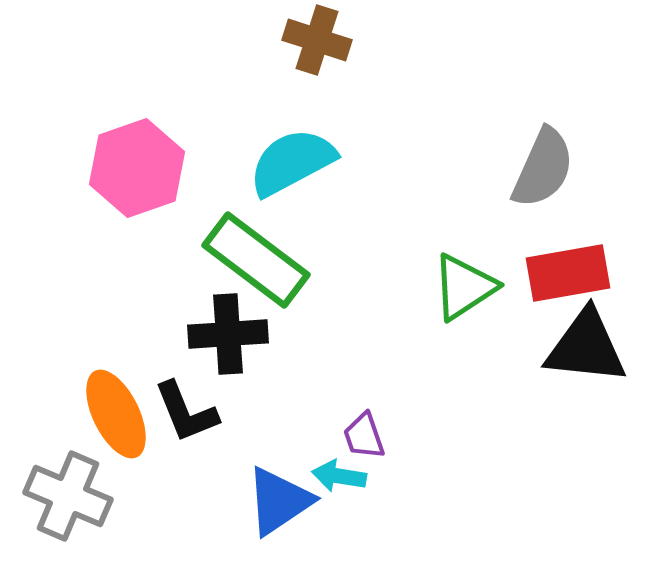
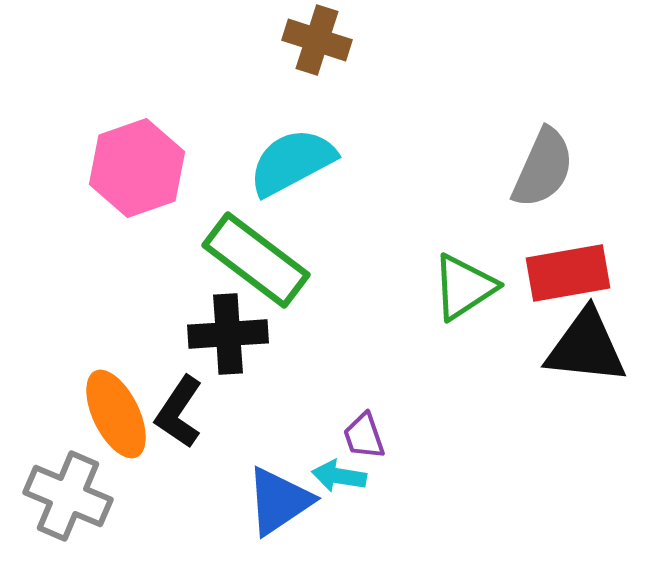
black L-shape: moved 7 px left; rotated 56 degrees clockwise
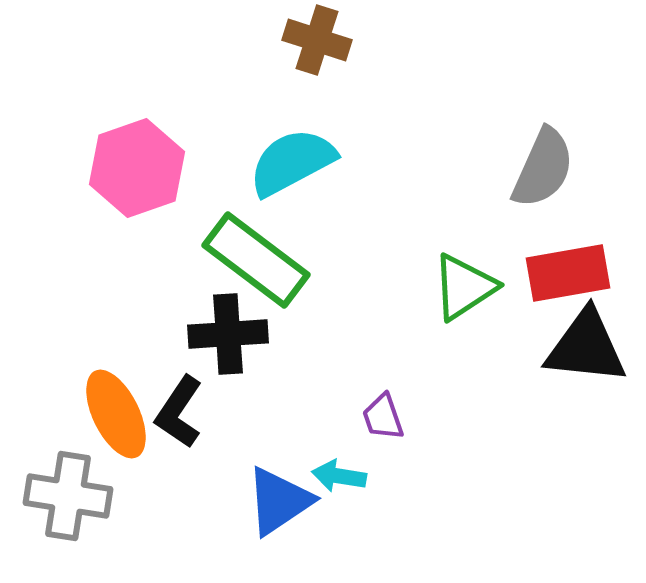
purple trapezoid: moved 19 px right, 19 px up
gray cross: rotated 14 degrees counterclockwise
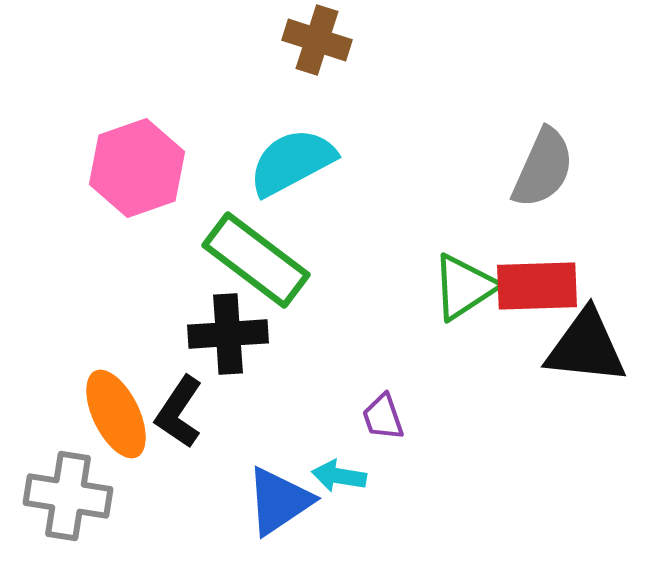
red rectangle: moved 31 px left, 13 px down; rotated 8 degrees clockwise
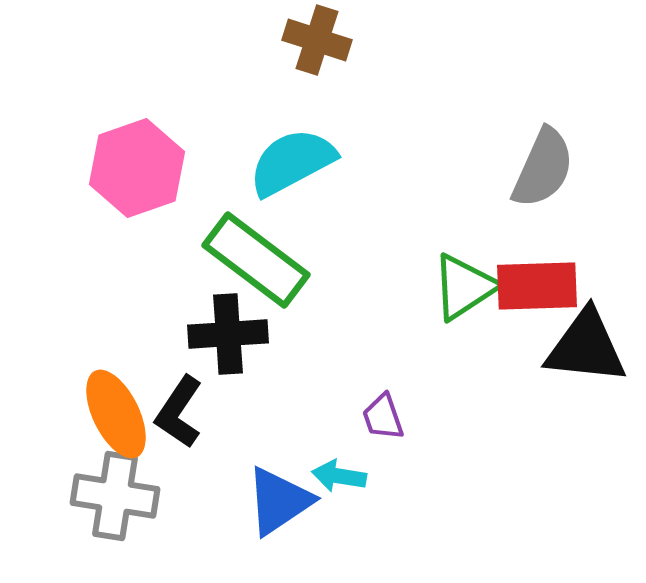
gray cross: moved 47 px right
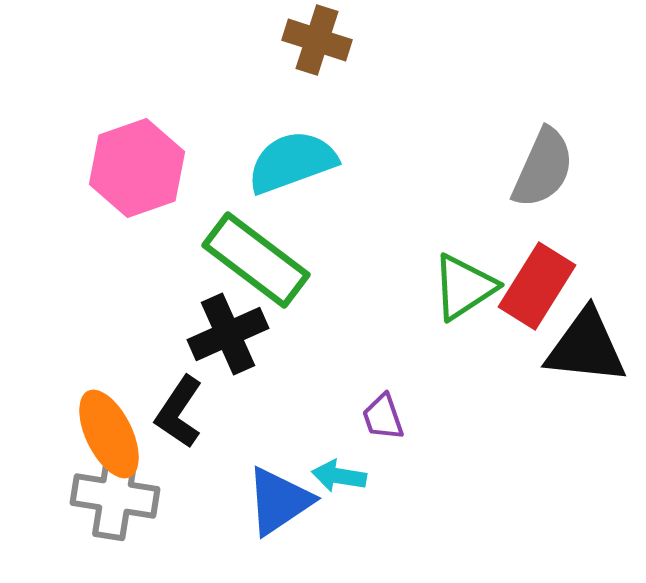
cyan semicircle: rotated 8 degrees clockwise
red rectangle: rotated 56 degrees counterclockwise
black cross: rotated 20 degrees counterclockwise
orange ellipse: moved 7 px left, 20 px down
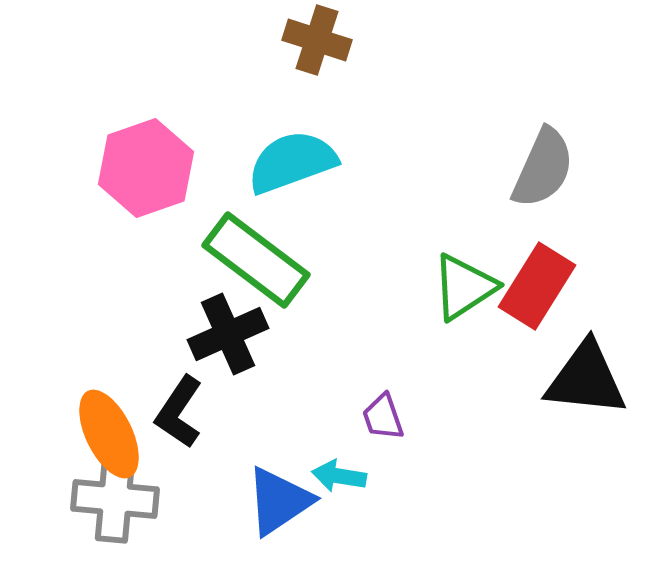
pink hexagon: moved 9 px right
black triangle: moved 32 px down
gray cross: moved 3 px down; rotated 4 degrees counterclockwise
